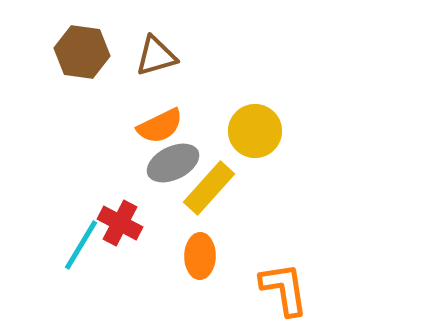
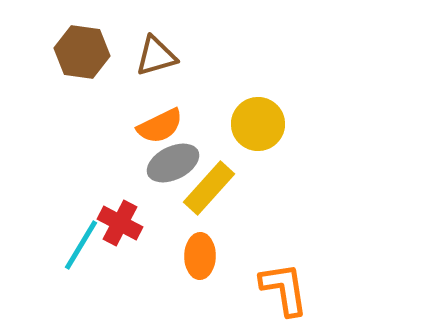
yellow circle: moved 3 px right, 7 px up
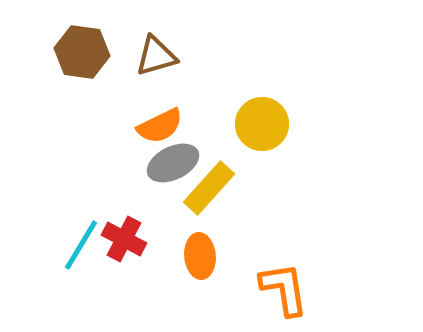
yellow circle: moved 4 px right
red cross: moved 4 px right, 16 px down
orange ellipse: rotated 6 degrees counterclockwise
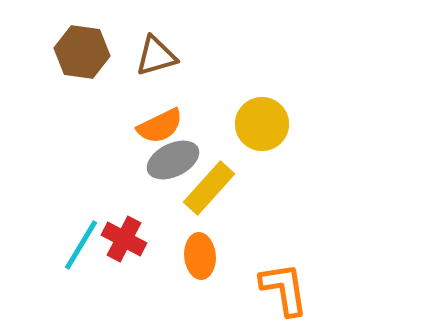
gray ellipse: moved 3 px up
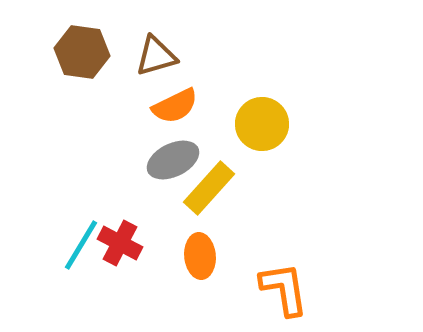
orange semicircle: moved 15 px right, 20 px up
red cross: moved 4 px left, 4 px down
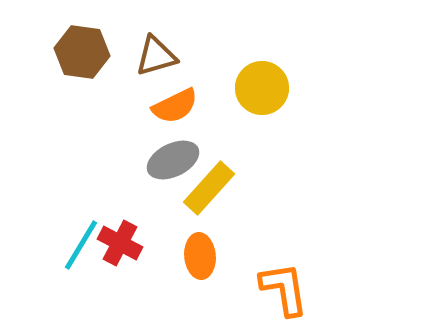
yellow circle: moved 36 px up
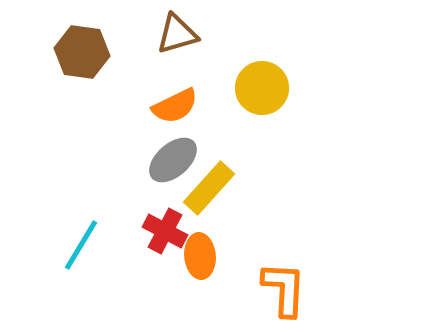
brown triangle: moved 21 px right, 22 px up
gray ellipse: rotated 15 degrees counterclockwise
red cross: moved 45 px right, 12 px up
orange L-shape: rotated 12 degrees clockwise
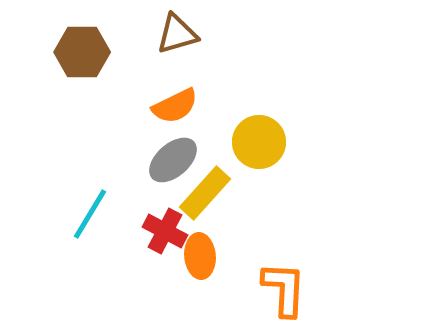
brown hexagon: rotated 8 degrees counterclockwise
yellow circle: moved 3 px left, 54 px down
yellow rectangle: moved 4 px left, 5 px down
cyan line: moved 9 px right, 31 px up
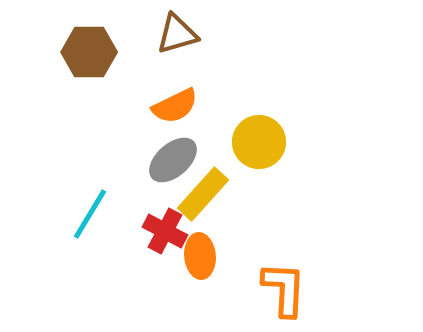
brown hexagon: moved 7 px right
yellow rectangle: moved 2 px left, 1 px down
